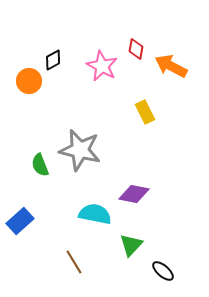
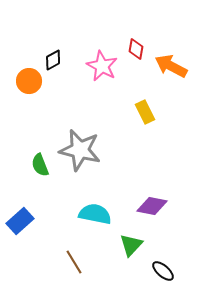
purple diamond: moved 18 px right, 12 px down
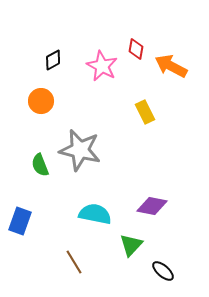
orange circle: moved 12 px right, 20 px down
blue rectangle: rotated 28 degrees counterclockwise
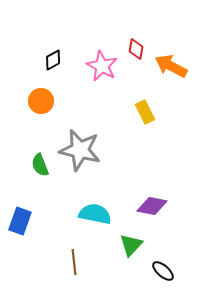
brown line: rotated 25 degrees clockwise
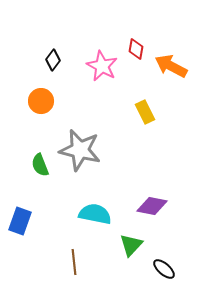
black diamond: rotated 25 degrees counterclockwise
black ellipse: moved 1 px right, 2 px up
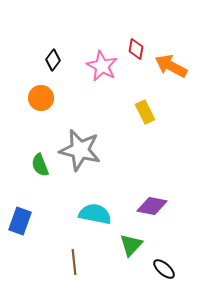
orange circle: moved 3 px up
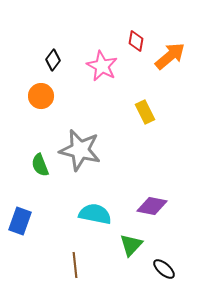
red diamond: moved 8 px up
orange arrow: moved 1 px left, 10 px up; rotated 112 degrees clockwise
orange circle: moved 2 px up
brown line: moved 1 px right, 3 px down
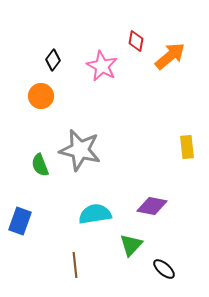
yellow rectangle: moved 42 px right, 35 px down; rotated 20 degrees clockwise
cyan semicircle: rotated 20 degrees counterclockwise
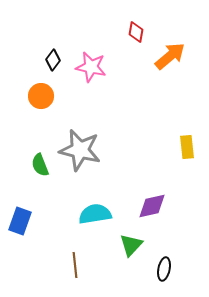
red diamond: moved 9 px up
pink star: moved 11 px left, 1 px down; rotated 16 degrees counterclockwise
purple diamond: rotated 24 degrees counterclockwise
black ellipse: rotated 60 degrees clockwise
